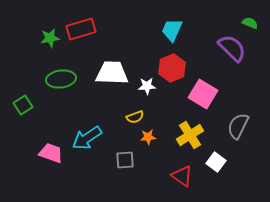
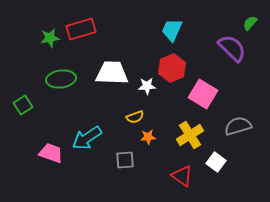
green semicircle: rotated 70 degrees counterclockwise
gray semicircle: rotated 48 degrees clockwise
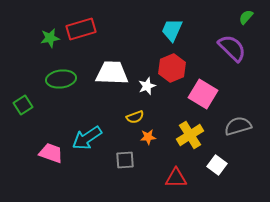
green semicircle: moved 4 px left, 6 px up
white star: rotated 18 degrees counterclockwise
white square: moved 1 px right, 3 px down
red triangle: moved 6 px left, 2 px down; rotated 35 degrees counterclockwise
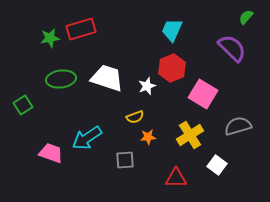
white trapezoid: moved 5 px left, 5 px down; rotated 16 degrees clockwise
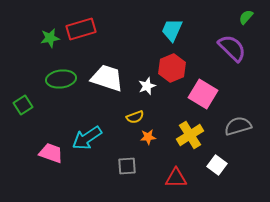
gray square: moved 2 px right, 6 px down
